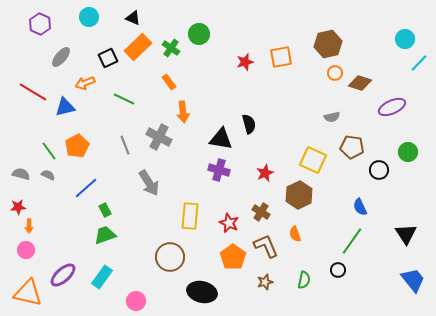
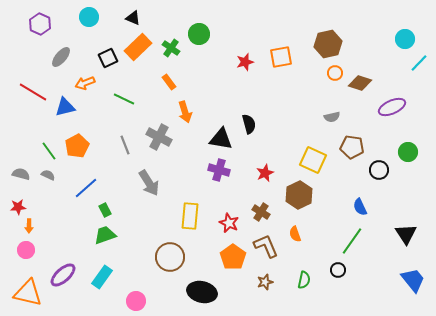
orange arrow at (183, 112): moved 2 px right; rotated 10 degrees counterclockwise
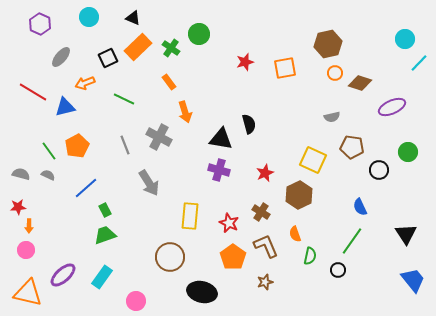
orange square at (281, 57): moved 4 px right, 11 px down
green semicircle at (304, 280): moved 6 px right, 24 px up
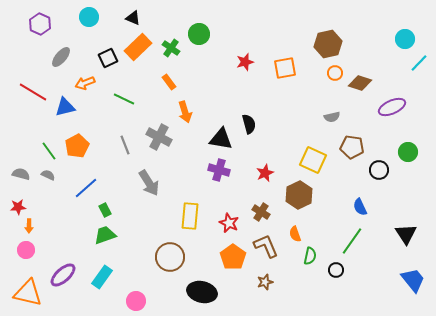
black circle at (338, 270): moved 2 px left
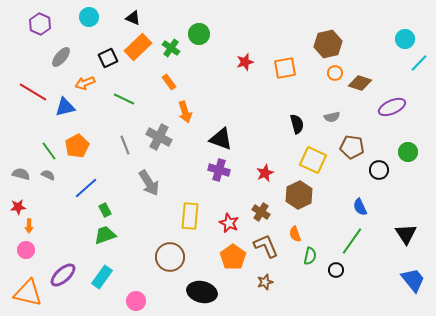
black semicircle at (249, 124): moved 48 px right
black triangle at (221, 139): rotated 10 degrees clockwise
